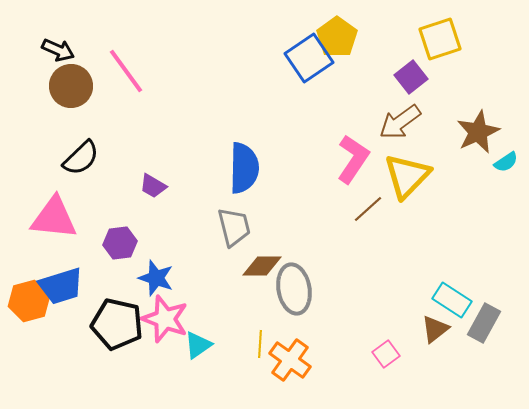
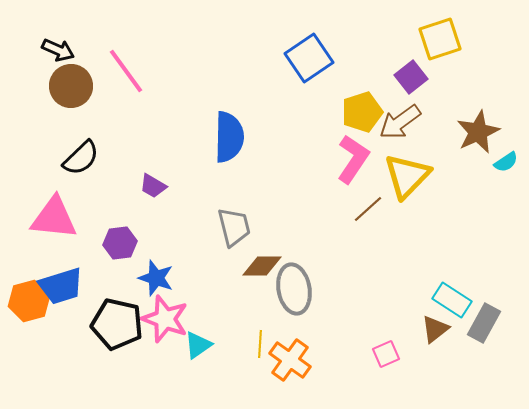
yellow pentagon: moved 25 px right, 75 px down; rotated 18 degrees clockwise
blue semicircle: moved 15 px left, 31 px up
pink square: rotated 12 degrees clockwise
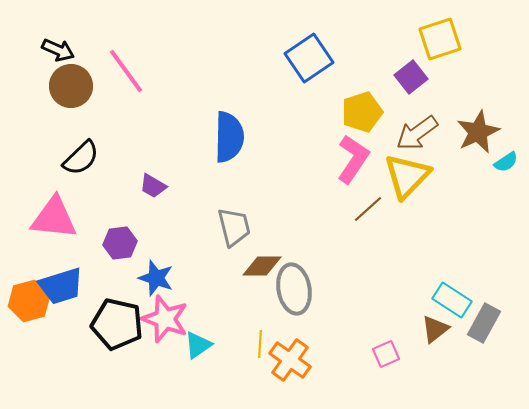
brown arrow: moved 17 px right, 11 px down
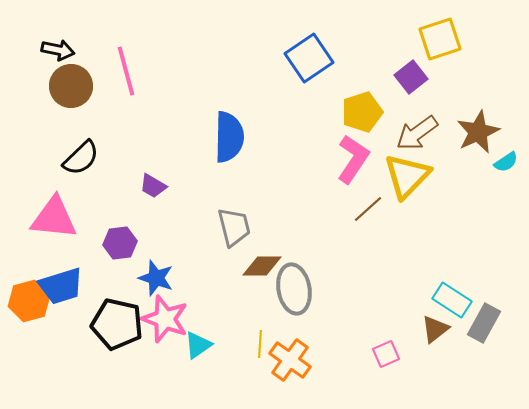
black arrow: rotated 12 degrees counterclockwise
pink line: rotated 21 degrees clockwise
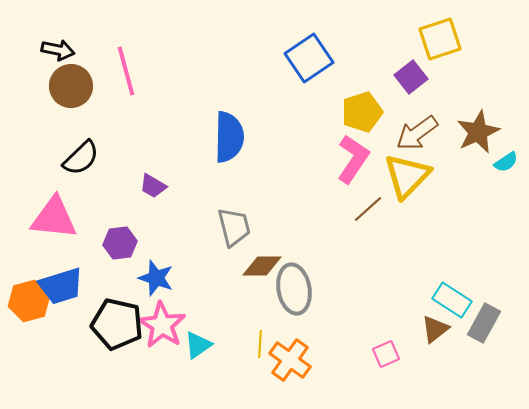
pink star: moved 3 px left, 6 px down; rotated 12 degrees clockwise
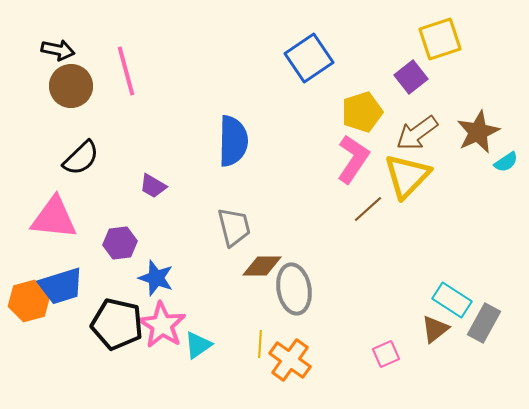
blue semicircle: moved 4 px right, 4 px down
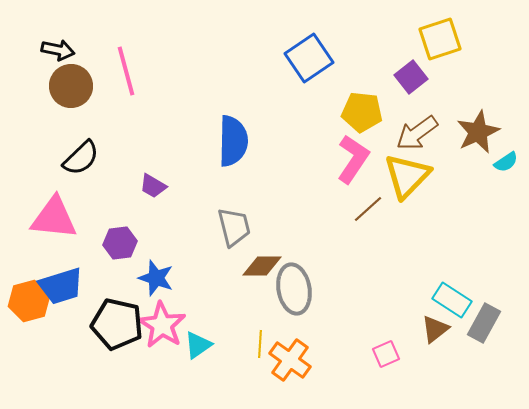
yellow pentagon: rotated 24 degrees clockwise
